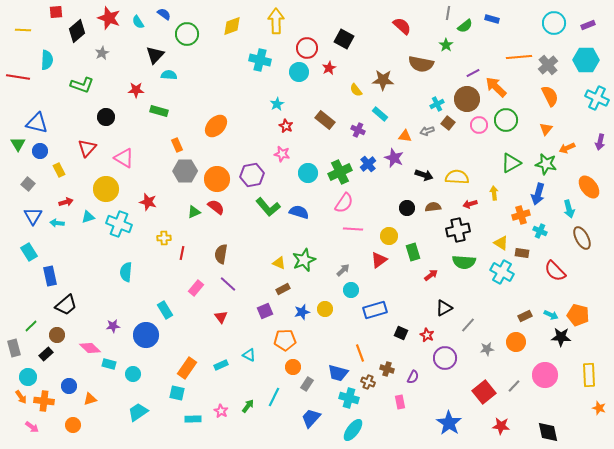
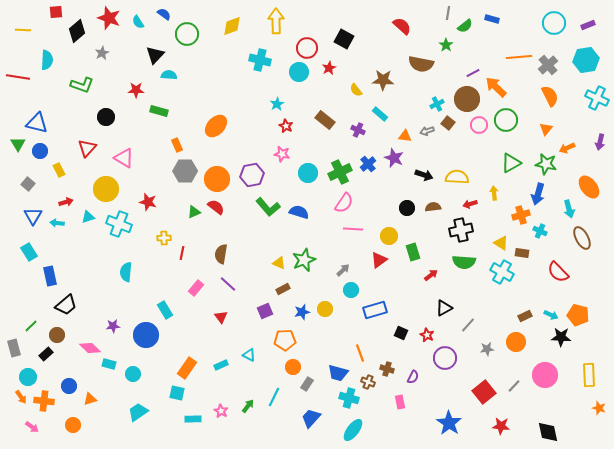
cyan hexagon at (586, 60): rotated 10 degrees counterclockwise
black cross at (458, 230): moved 3 px right
red semicircle at (555, 271): moved 3 px right, 1 px down
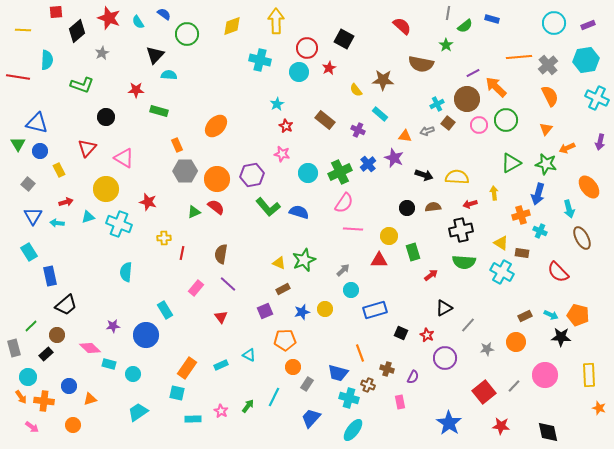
red triangle at (379, 260): rotated 36 degrees clockwise
brown cross at (368, 382): moved 3 px down
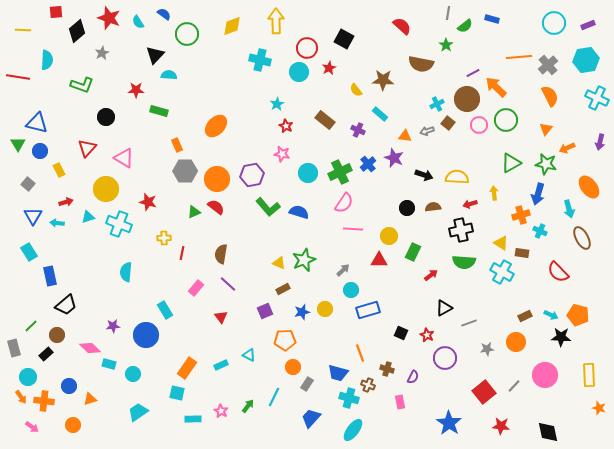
green rectangle at (413, 252): rotated 42 degrees clockwise
blue rectangle at (375, 310): moved 7 px left
gray line at (468, 325): moved 1 px right, 2 px up; rotated 28 degrees clockwise
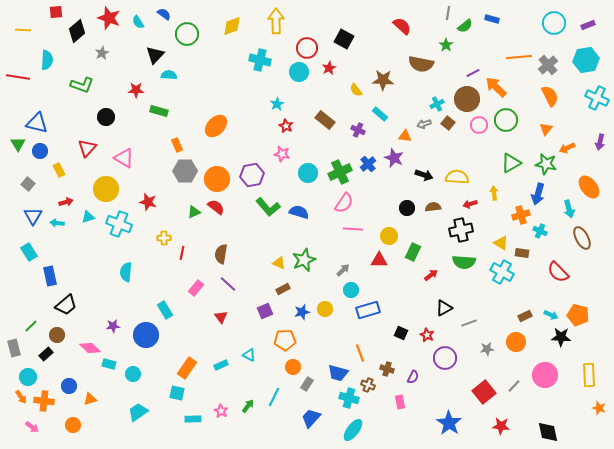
gray arrow at (427, 131): moved 3 px left, 7 px up
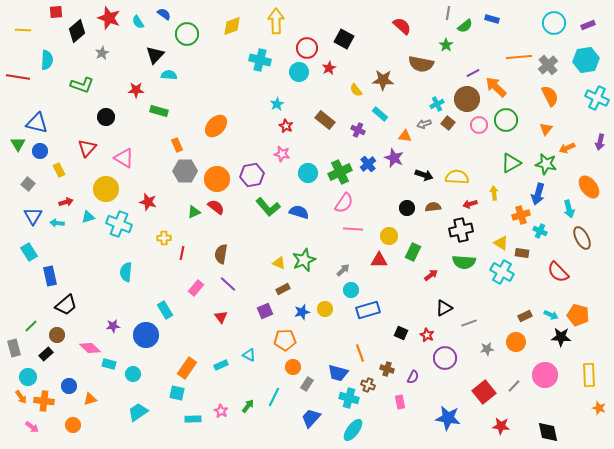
blue star at (449, 423): moved 1 px left, 5 px up; rotated 25 degrees counterclockwise
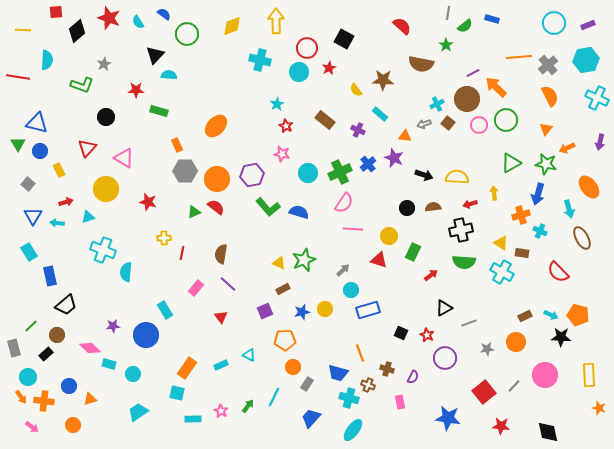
gray star at (102, 53): moved 2 px right, 11 px down
cyan cross at (119, 224): moved 16 px left, 26 px down
red triangle at (379, 260): rotated 18 degrees clockwise
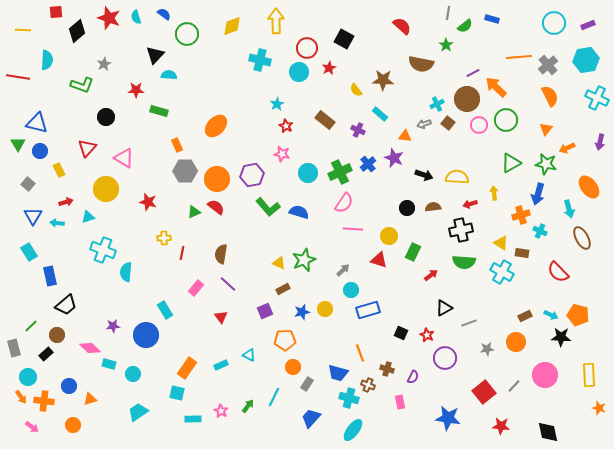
cyan semicircle at (138, 22): moved 2 px left, 5 px up; rotated 16 degrees clockwise
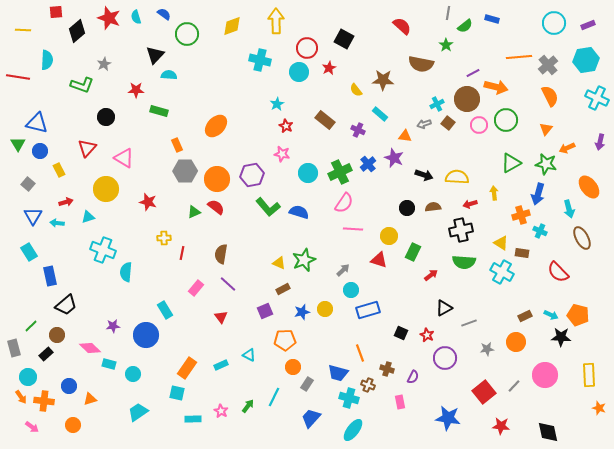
orange arrow at (496, 87): rotated 150 degrees clockwise
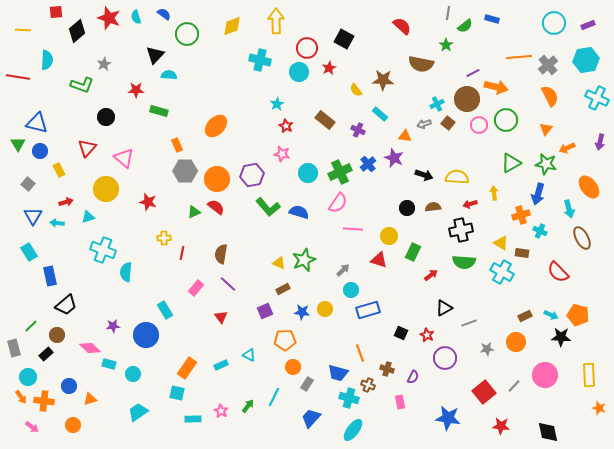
pink triangle at (124, 158): rotated 10 degrees clockwise
pink semicircle at (344, 203): moved 6 px left
blue star at (302, 312): rotated 21 degrees clockwise
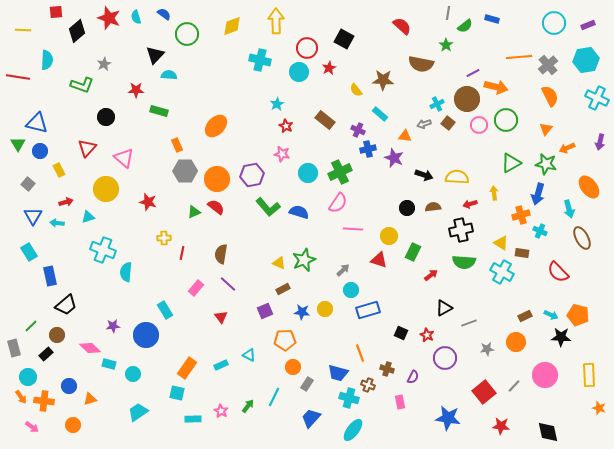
blue cross at (368, 164): moved 15 px up; rotated 28 degrees clockwise
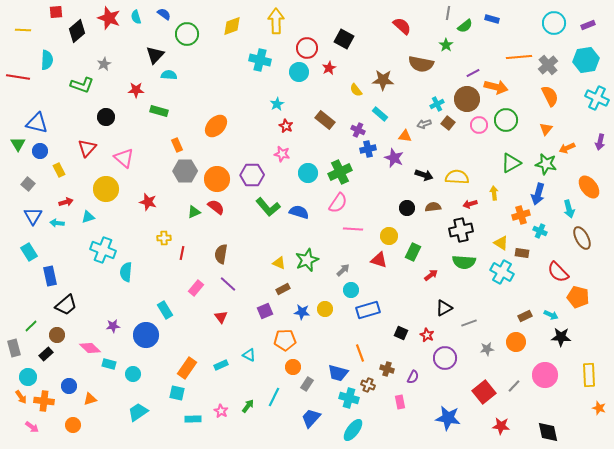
purple hexagon at (252, 175): rotated 10 degrees clockwise
green star at (304, 260): moved 3 px right
orange pentagon at (578, 315): moved 18 px up
